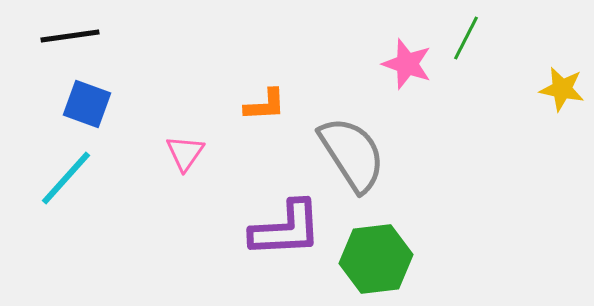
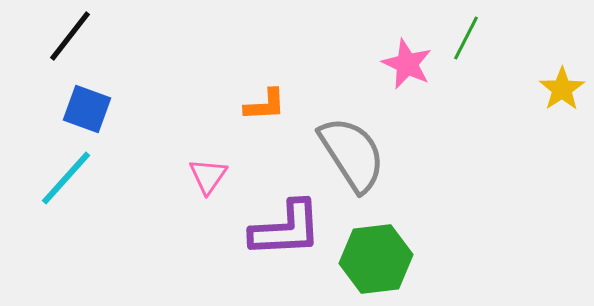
black line: rotated 44 degrees counterclockwise
pink star: rotated 6 degrees clockwise
yellow star: rotated 27 degrees clockwise
blue square: moved 5 px down
pink triangle: moved 23 px right, 23 px down
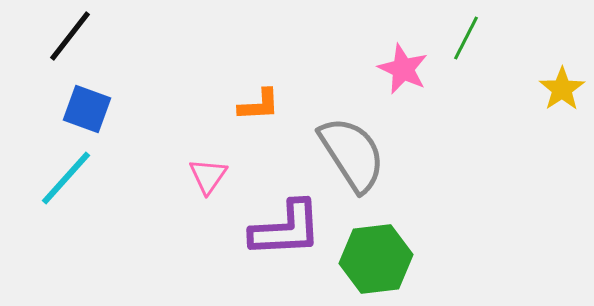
pink star: moved 4 px left, 5 px down
orange L-shape: moved 6 px left
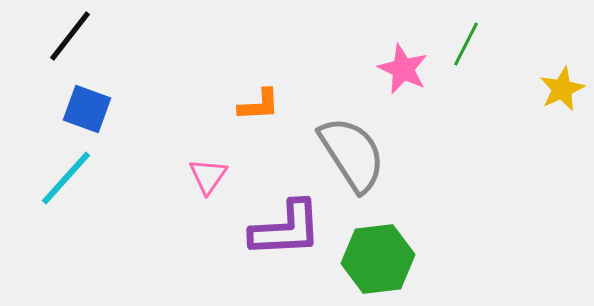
green line: moved 6 px down
yellow star: rotated 9 degrees clockwise
green hexagon: moved 2 px right
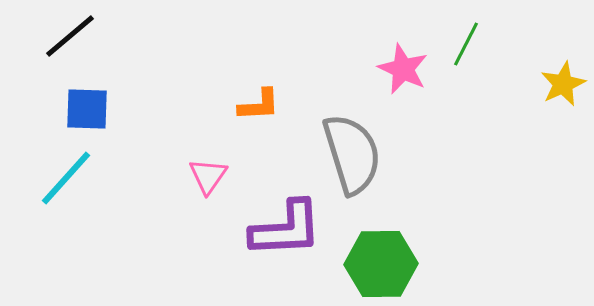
black line: rotated 12 degrees clockwise
yellow star: moved 1 px right, 5 px up
blue square: rotated 18 degrees counterclockwise
gray semicircle: rotated 16 degrees clockwise
green hexagon: moved 3 px right, 5 px down; rotated 6 degrees clockwise
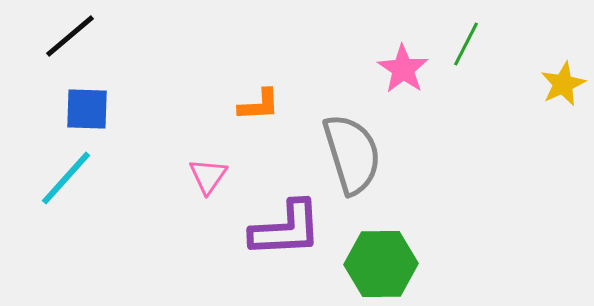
pink star: rotated 9 degrees clockwise
